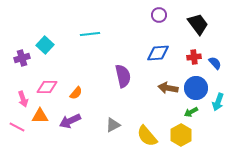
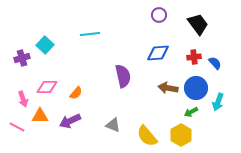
gray triangle: rotated 49 degrees clockwise
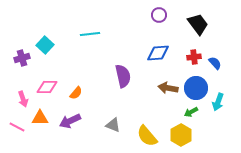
orange triangle: moved 2 px down
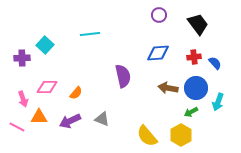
purple cross: rotated 14 degrees clockwise
orange triangle: moved 1 px left, 1 px up
gray triangle: moved 11 px left, 6 px up
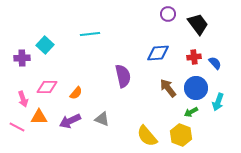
purple circle: moved 9 px right, 1 px up
brown arrow: rotated 42 degrees clockwise
yellow hexagon: rotated 10 degrees counterclockwise
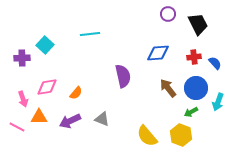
black trapezoid: rotated 10 degrees clockwise
pink diamond: rotated 10 degrees counterclockwise
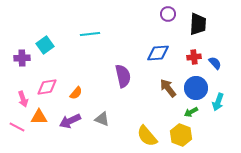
black trapezoid: rotated 30 degrees clockwise
cyan square: rotated 12 degrees clockwise
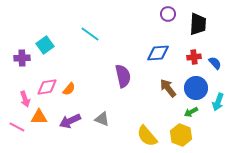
cyan line: rotated 42 degrees clockwise
orange semicircle: moved 7 px left, 4 px up
pink arrow: moved 2 px right
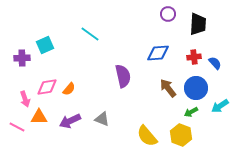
cyan square: rotated 12 degrees clockwise
cyan arrow: moved 2 px right, 4 px down; rotated 36 degrees clockwise
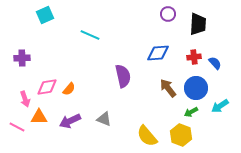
cyan line: moved 1 px down; rotated 12 degrees counterclockwise
cyan square: moved 30 px up
gray triangle: moved 2 px right
